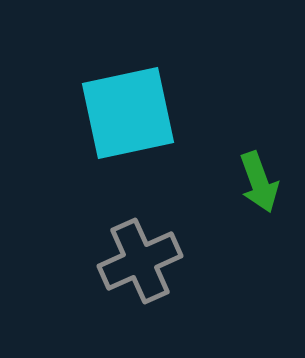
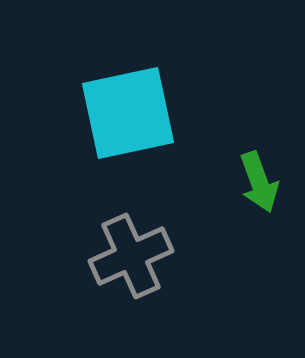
gray cross: moved 9 px left, 5 px up
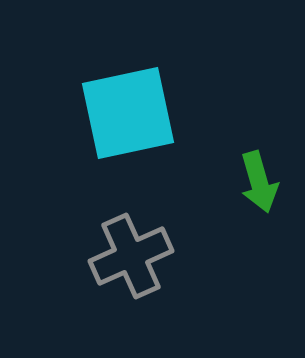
green arrow: rotated 4 degrees clockwise
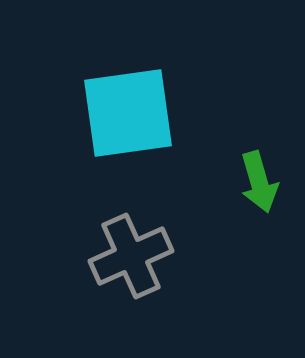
cyan square: rotated 4 degrees clockwise
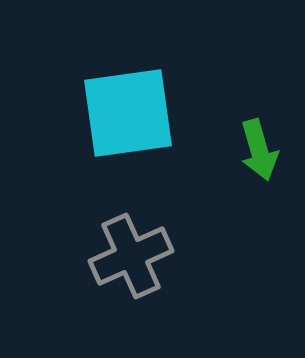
green arrow: moved 32 px up
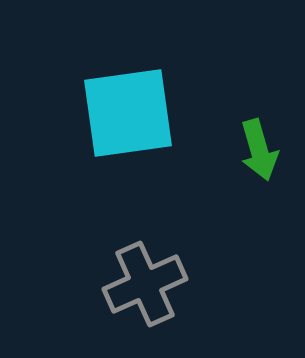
gray cross: moved 14 px right, 28 px down
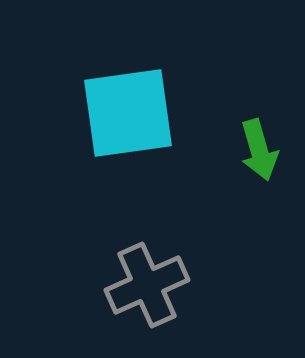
gray cross: moved 2 px right, 1 px down
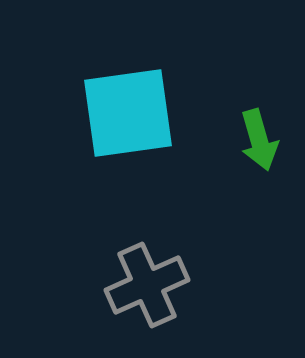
green arrow: moved 10 px up
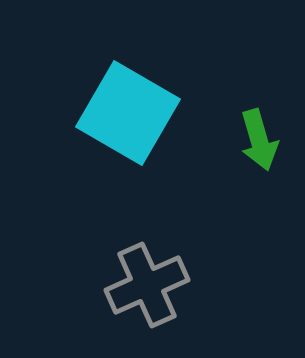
cyan square: rotated 38 degrees clockwise
